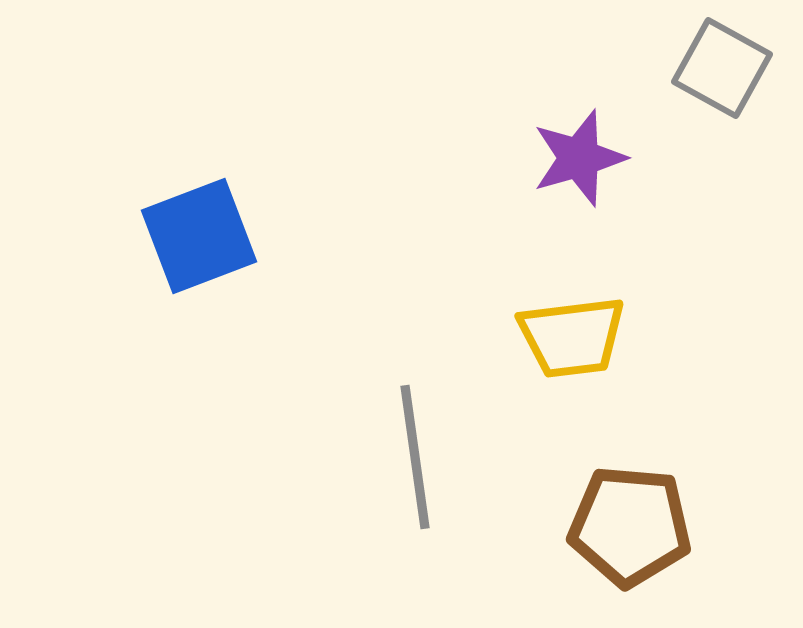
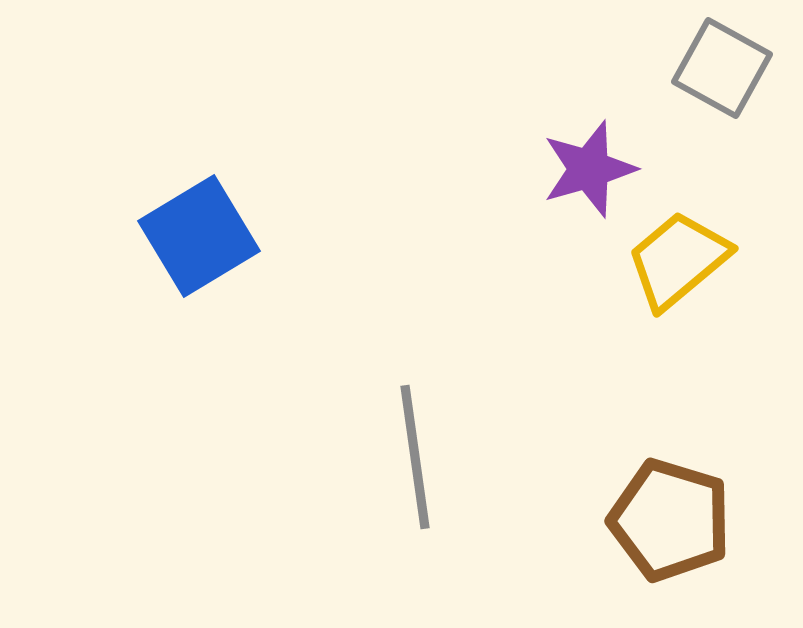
purple star: moved 10 px right, 11 px down
blue square: rotated 10 degrees counterclockwise
yellow trapezoid: moved 106 px right, 77 px up; rotated 147 degrees clockwise
brown pentagon: moved 40 px right, 6 px up; rotated 12 degrees clockwise
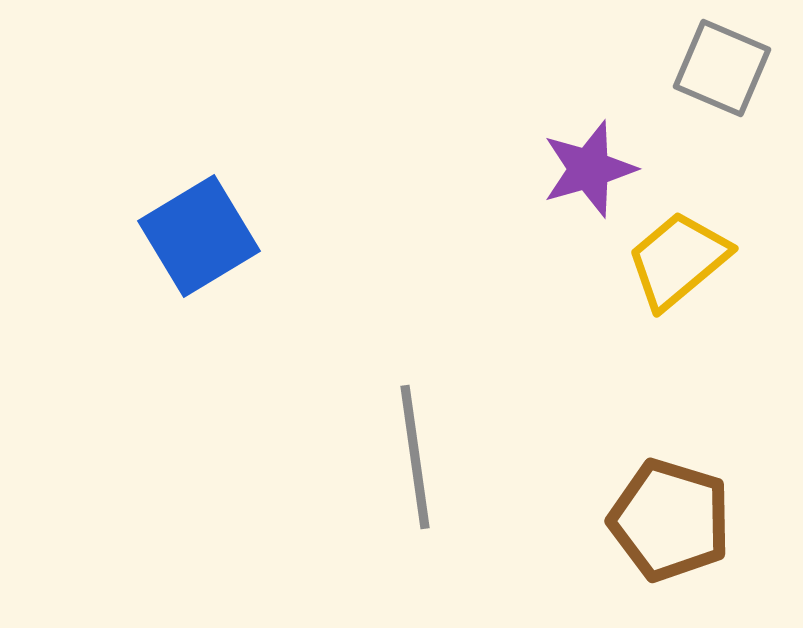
gray square: rotated 6 degrees counterclockwise
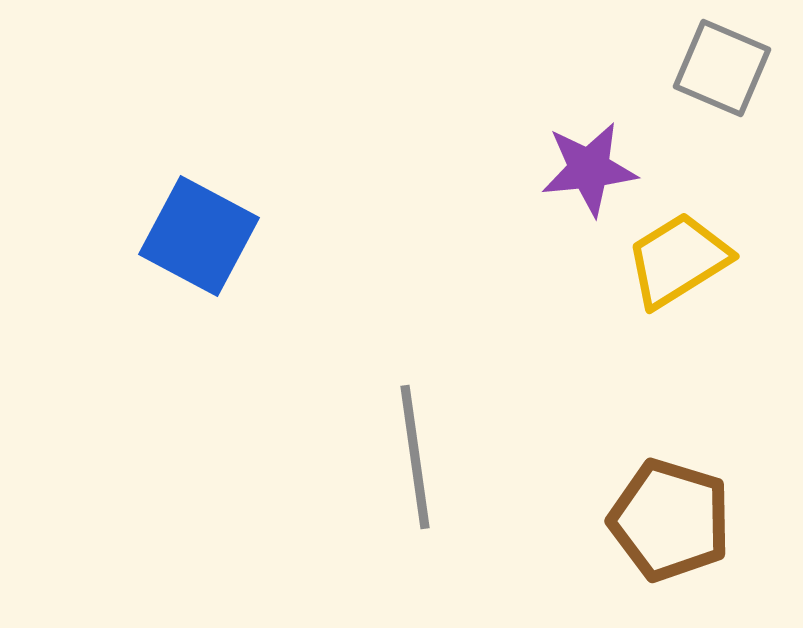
purple star: rotated 10 degrees clockwise
blue square: rotated 31 degrees counterclockwise
yellow trapezoid: rotated 8 degrees clockwise
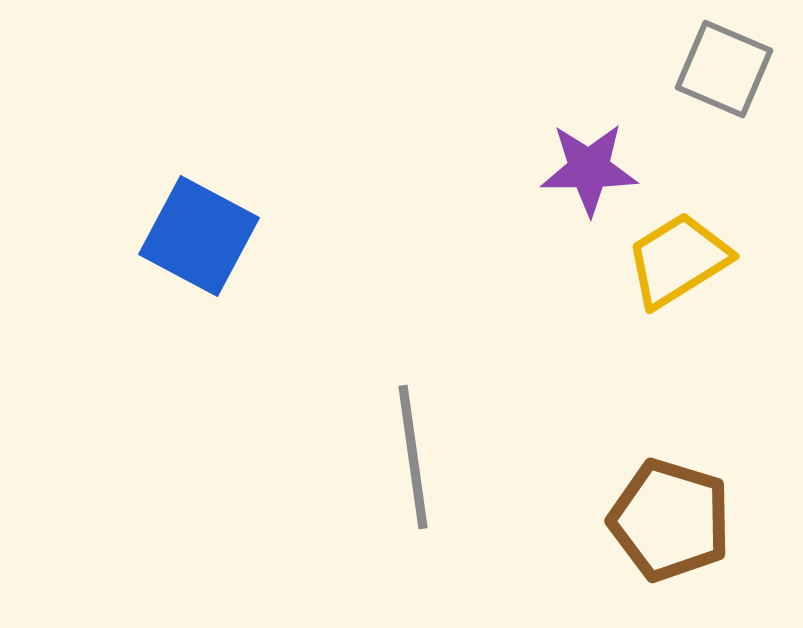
gray square: moved 2 px right, 1 px down
purple star: rotated 6 degrees clockwise
gray line: moved 2 px left
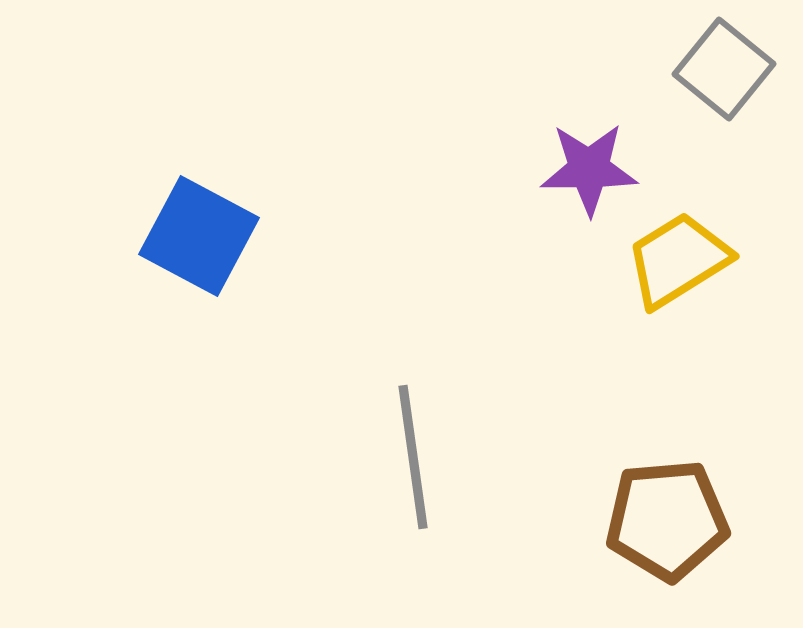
gray square: rotated 16 degrees clockwise
brown pentagon: moved 3 px left; rotated 22 degrees counterclockwise
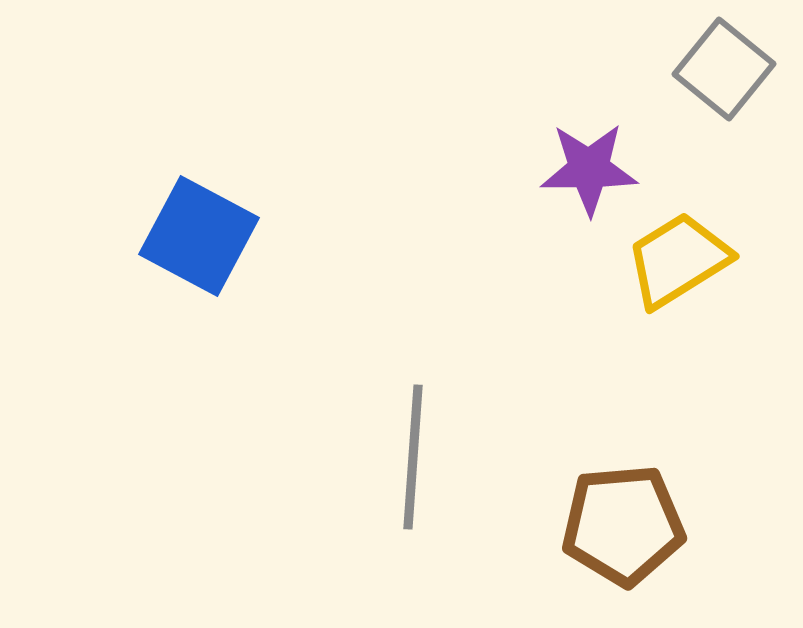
gray line: rotated 12 degrees clockwise
brown pentagon: moved 44 px left, 5 px down
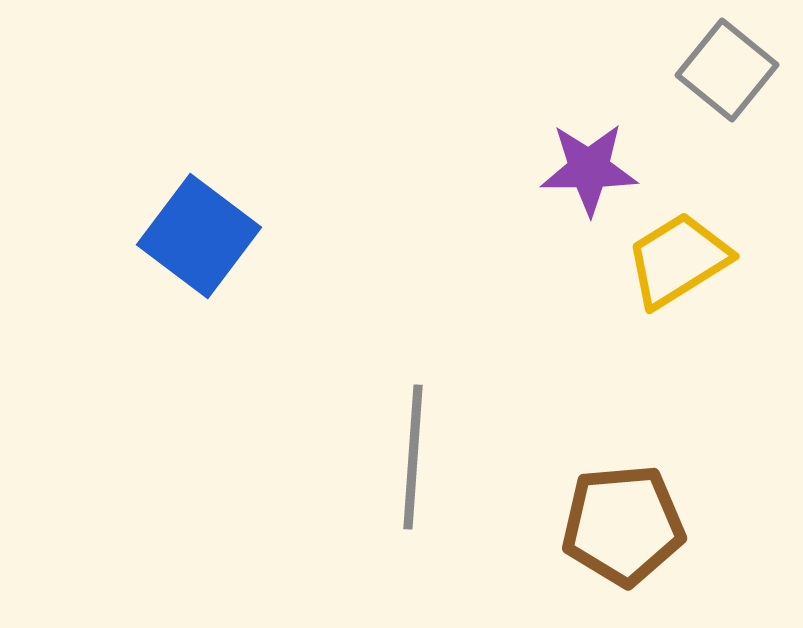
gray square: moved 3 px right, 1 px down
blue square: rotated 9 degrees clockwise
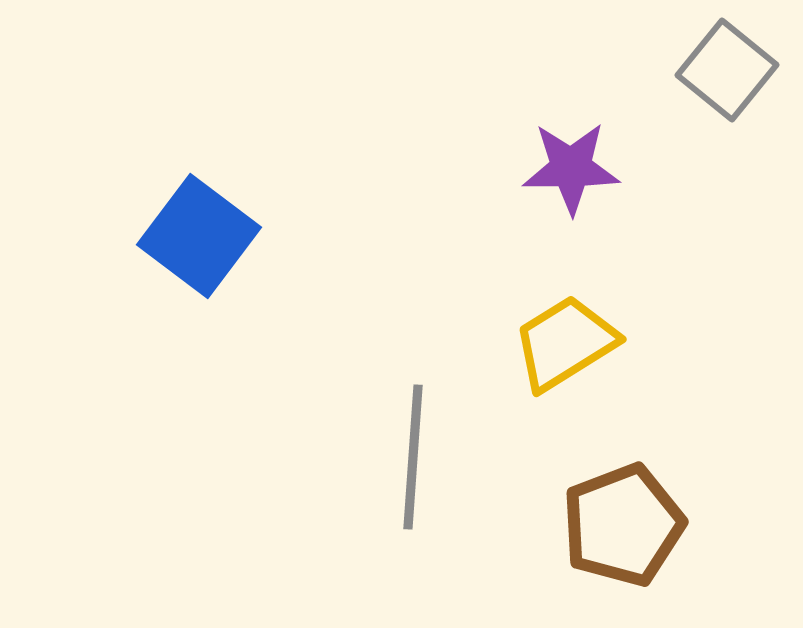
purple star: moved 18 px left, 1 px up
yellow trapezoid: moved 113 px left, 83 px down
brown pentagon: rotated 16 degrees counterclockwise
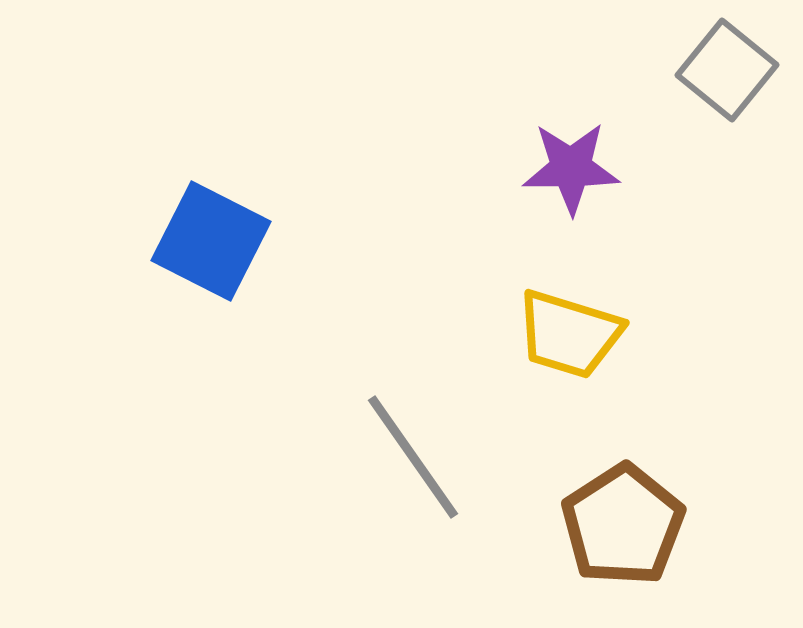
blue square: moved 12 px right, 5 px down; rotated 10 degrees counterclockwise
yellow trapezoid: moved 4 px right, 9 px up; rotated 131 degrees counterclockwise
gray line: rotated 39 degrees counterclockwise
brown pentagon: rotated 12 degrees counterclockwise
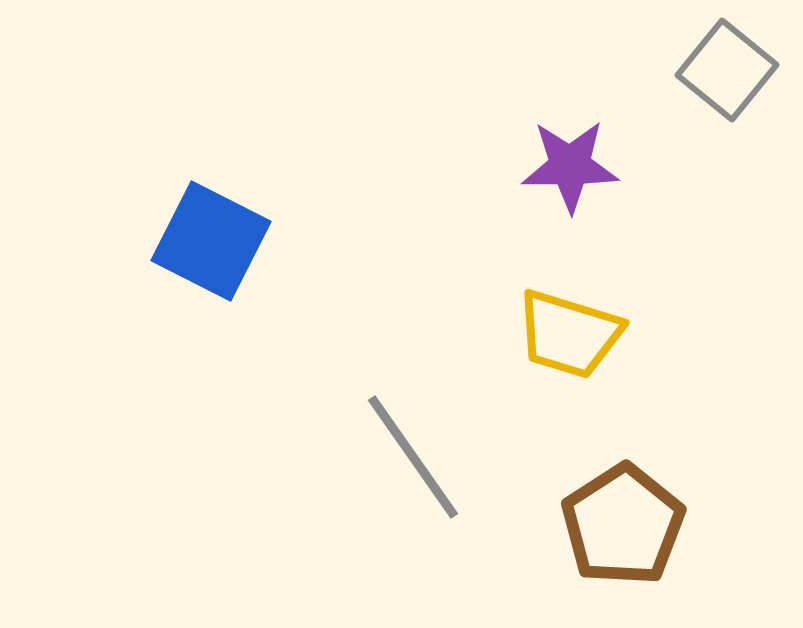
purple star: moved 1 px left, 2 px up
